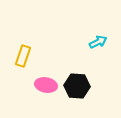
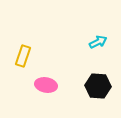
black hexagon: moved 21 px right
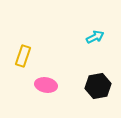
cyan arrow: moved 3 px left, 5 px up
black hexagon: rotated 15 degrees counterclockwise
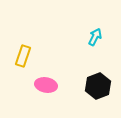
cyan arrow: rotated 36 degrees counterclockwise
black hexagon: rotated 10 degrees counterclockwise
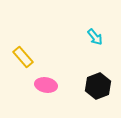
cyan arrow: rotated 114 degrees clockwise
yellow rectangle: moved 1 px down; rotated 60 degrees counterclockwise
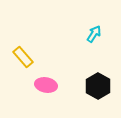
cyan arrow: moved 1 px left, 3 px up; rotated 108 degrees counterclockwise
black hexagon: rotated 10 degrees counterclockwise
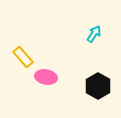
pink ellipse: moved 8 px up
